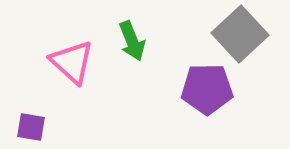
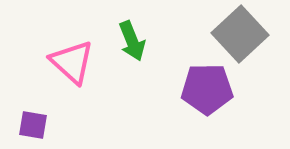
purple square: moved 2 px right, 2 px up
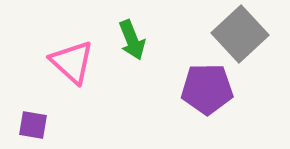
green arrow: moved 1 px up
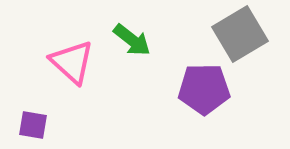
gray square: rotated 12 degrees clockwise
green arrow: rotated 30 degrees counterclockwise
purple pentagon: moved 3 px left
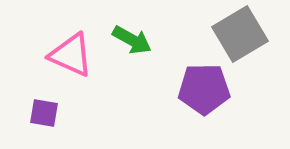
green arrow: rotated 9 degrees counterclockwise
pink triangle: moved 1 px left, 7 px up; rotated 18 degrees counterclockwise
purple square: moved 11 px right, 12 px up
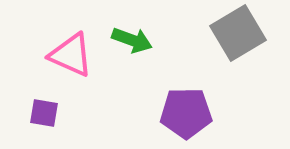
gray square: moved 2 px left, 1 px up
green arrow: rotated 9 degrees counterclockwise
purple pentagon: moved 18 px left, 24 px down
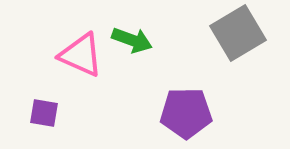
pink triangle: moved 10 px right
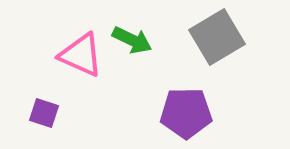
gray square: moved 21 px left, 4 px down
green arrow: rotated 6 degrees clockwise
purple square: rotated 8 degrees clockwise
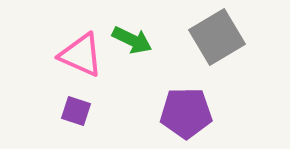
purple square: moved 32 px right, 2 px up
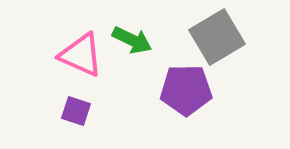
purple pentagon: moved 23 px up
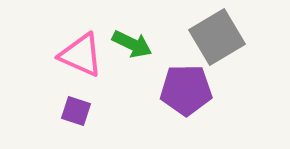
green arrow: moved 4 px down
